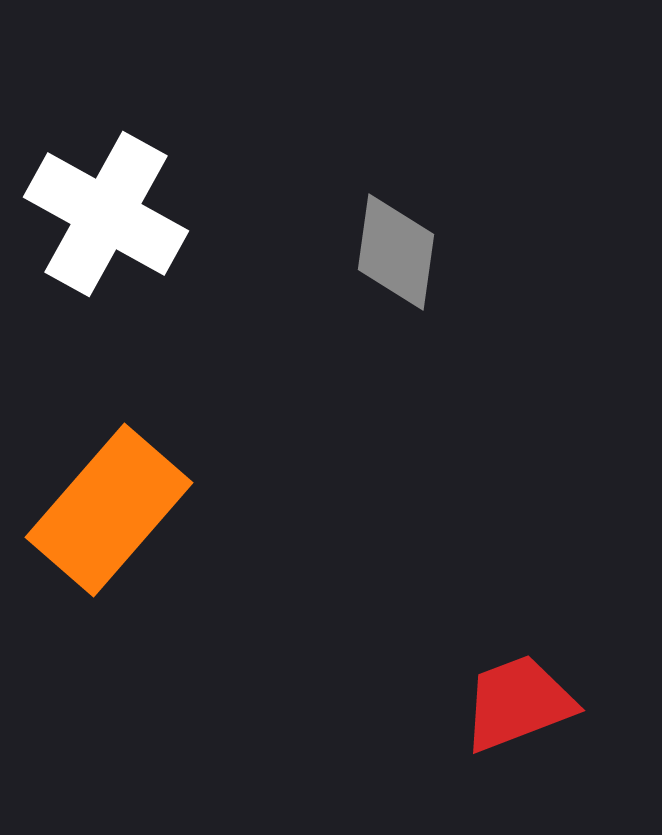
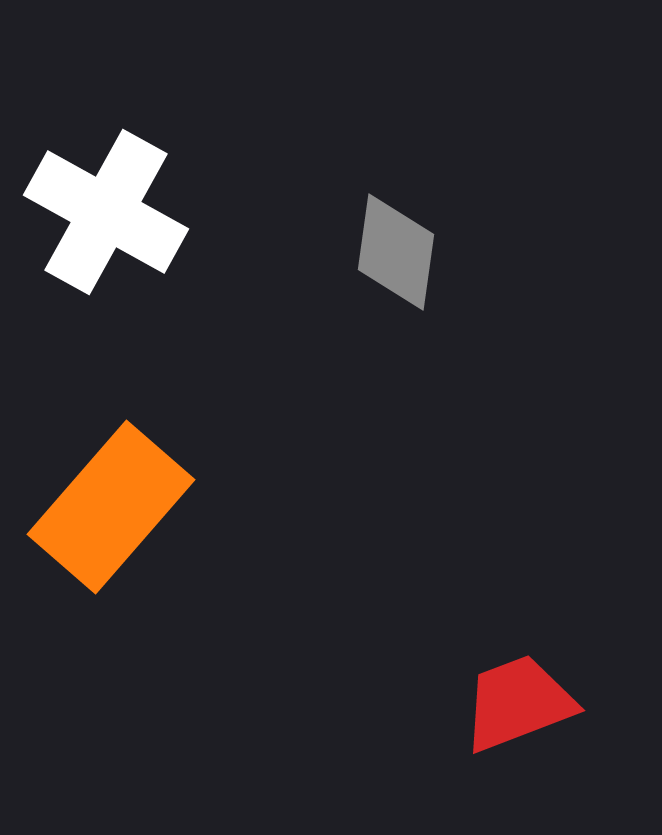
white cross: moved 2 px up
orange rectangle: moved 2 px right, 3 px up
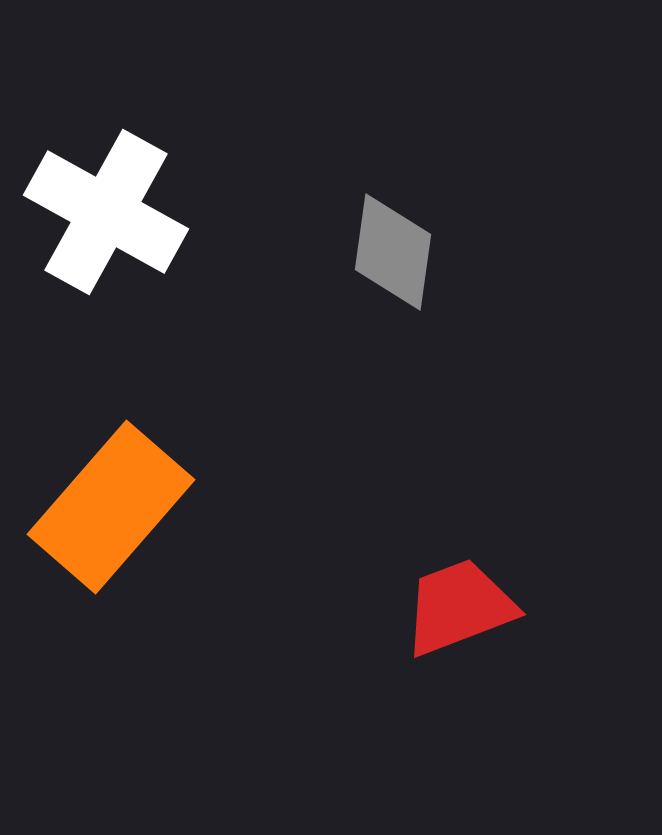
gray diamond: moved 3 px left
red trapezoid: moved 59 px left, 96 px up
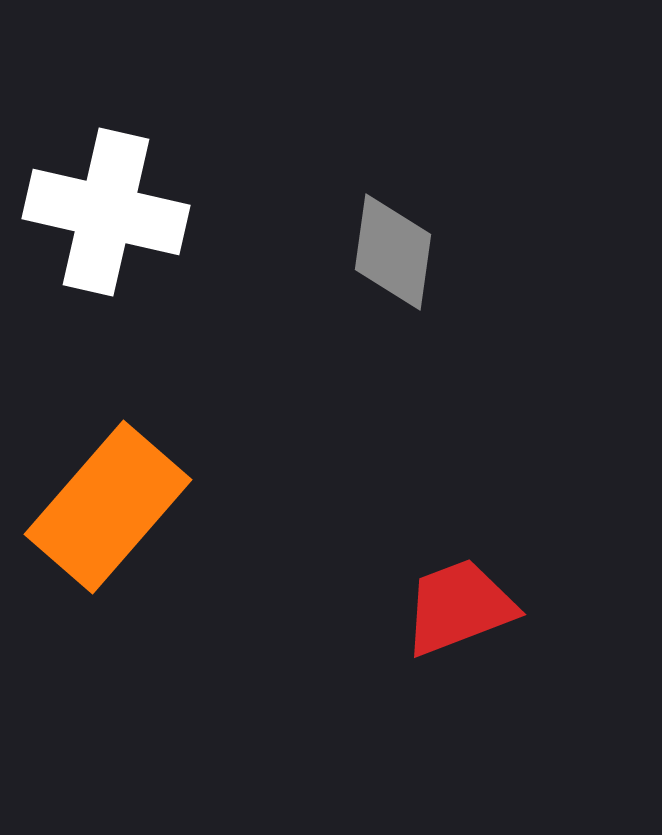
white cross: rotated 16 degrees counterclockwise
orange rectangle: moved 3 px left
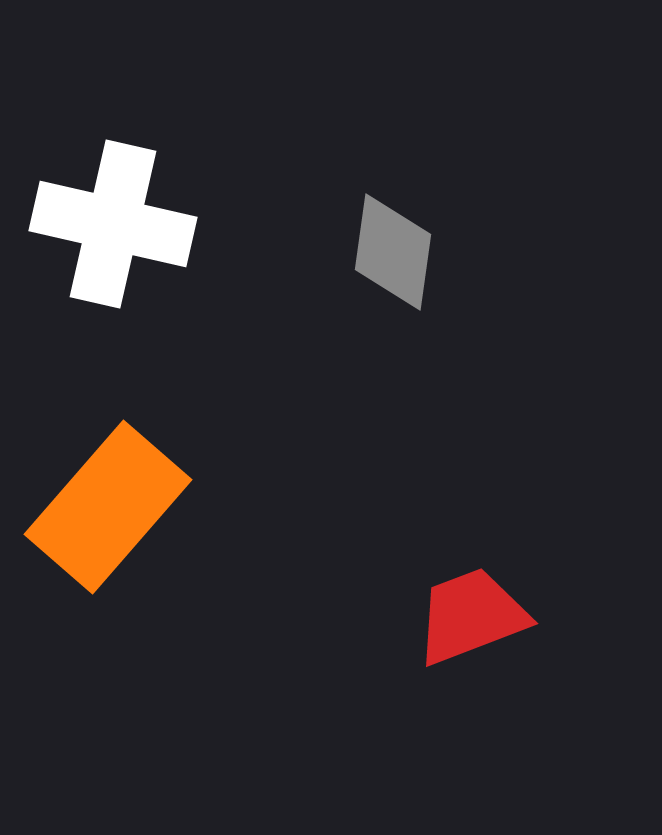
white cross: moved 7 px right, 12 px down
red trapezoid: moved 12 px right, 9 px down
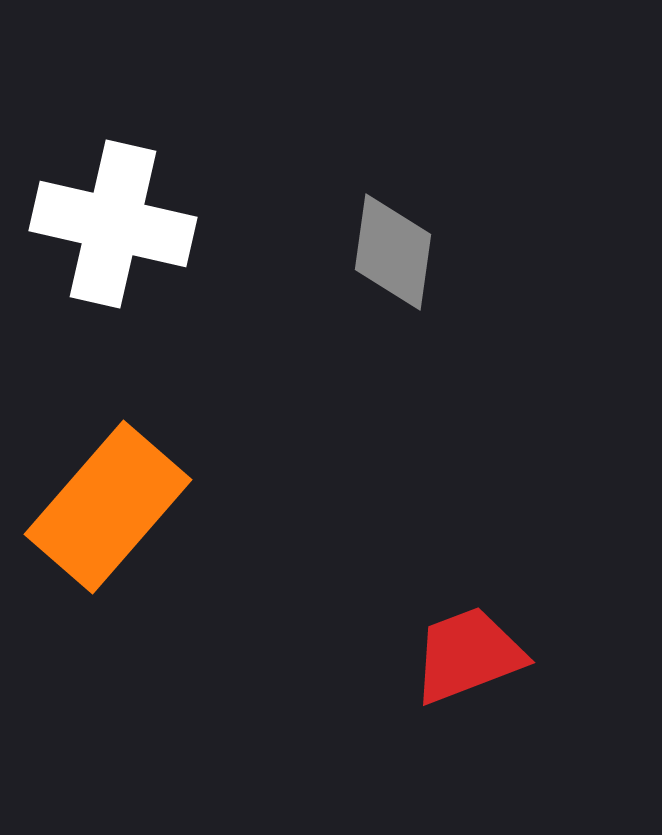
red trapezoid: moved 3 px left, 39 px down
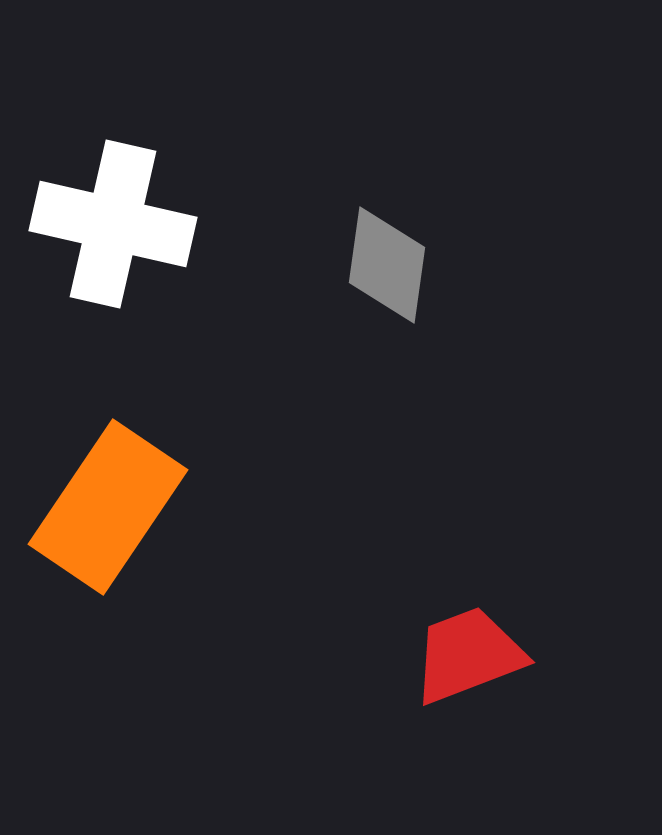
gray diamond: moved 6 px left, 13 px down
orange rectangle: rotated 7 degrees counterclockwise
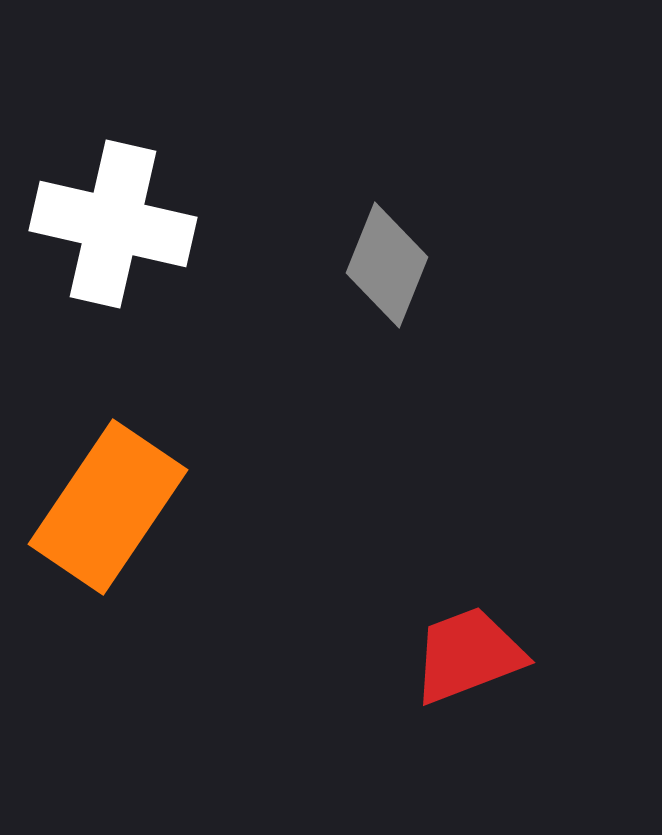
gray diamond: rotated 14 degrees clockwise
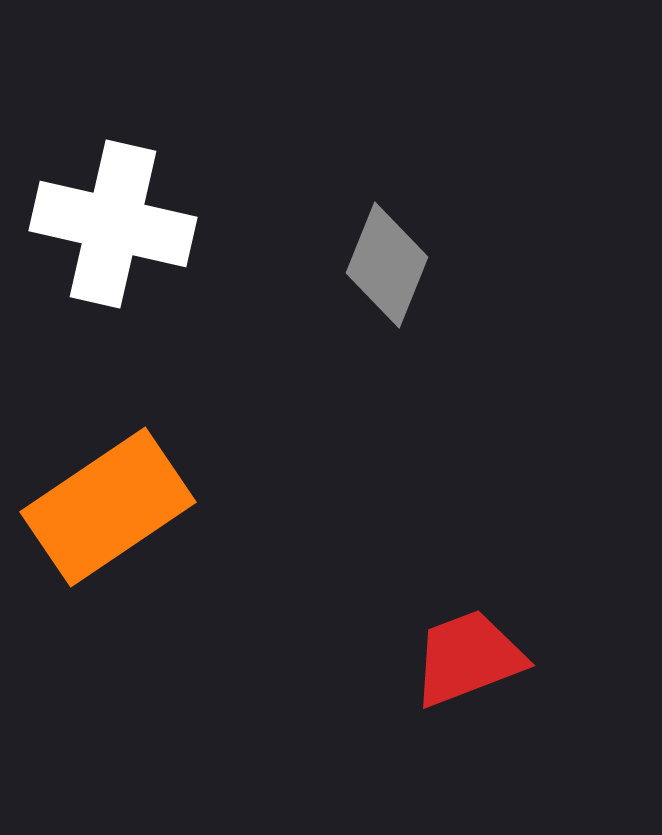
orange rectangle: rotated 22 degrees clockwise
red trapezoid: moved 3 px down
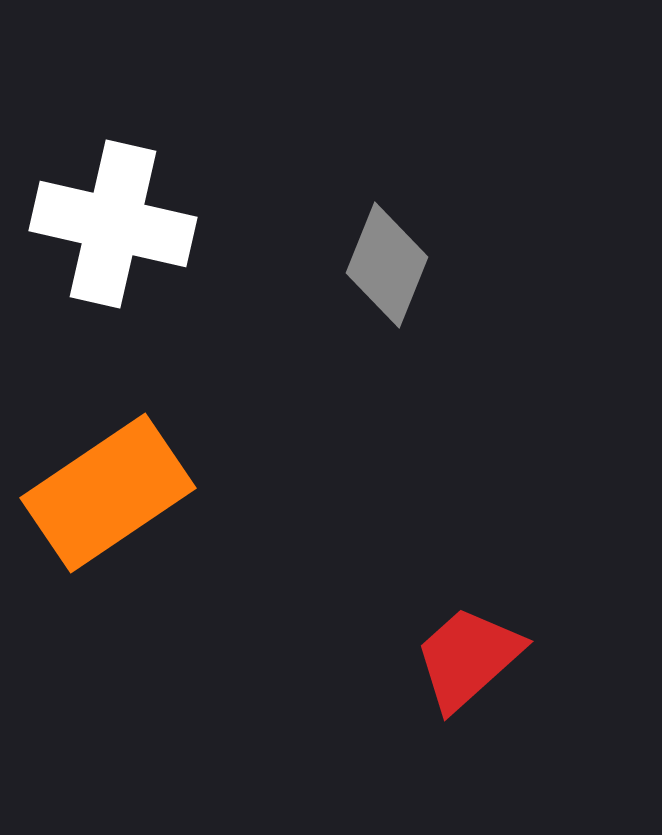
orange rectangle: moved 14 px up
red trapezoid: rotated 21 degrees counterclockwise
